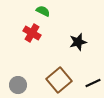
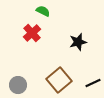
red cross: rotated 18 degrees clockwise
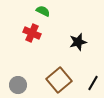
red cross: rotated 24 degrees counterclockwise
black line: rotated 35 degrees counterclockwise
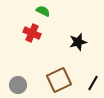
brown square: rotated 15 degrees clockwise
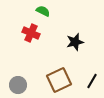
red cross: moved 1 px left
black star: moved 3 px left
black line: moved 1 px left, 2 px up
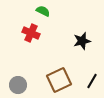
black star: moved 7 px right, 1 px up
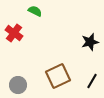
green semicircle: moved 8 px left
red cross: moved 17 px left; rotated 12 degrees clockwise
black star: moved 8 px right, 1 px down
brown square: moved 1 px left, 4 px up
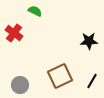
black star: moved 1 px left, 1 px up; rotated 12 degrees clockwise
brown square: moved 2 px right
gray circle: moved 2 px right
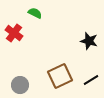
green semicircle: moved 2 px down
black star: rotated 18 degrees clockwise
black line: moved 1 px left, 1 px up; rotated 28 degrees clockwise
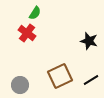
green semicircle: rotated 96 degrees clockwise
red cross: moved 13 px right
